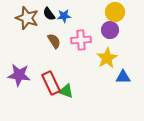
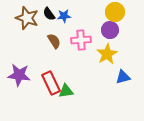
yellow star: moved 4 px up
blue triangle: rotated 14 degrees counterclockwise
green triangle: rotated 28 degrees counterclockwise
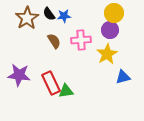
yellow circle: moved 1 px left, 1 px down
brown star: rotated 20 degrees clockwise
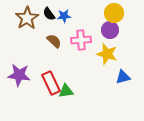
brown semicircle: rotated 14 degrees counterclockwise
yellow star: rotated 25 degrees counterclockwise
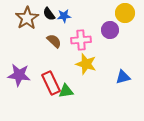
yellow circle: moved 11 px right
yellow star: moved 21 px left, 10 px down
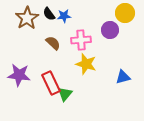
brown semicircle: moved 1 px left, 2 px down
green triangle: moved 1 px left, 3 px down; rotated 42 degrees counterclockwise
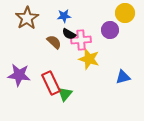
black semicircle: moved 20 px right, 20 px down; rotated 24 degrees counterclockwise
brown semicircle: moved 1 px right, 1 px up
yellow star: moved 3 px right, 5 px up
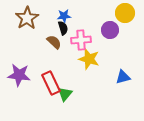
black semicircle: moved 6 px left, 6 px up; rotated 136 degrees counterclockwise
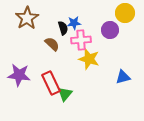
blue star: moved 10 px right, 7 px down
brown semicircle: moved 2 px left, 2 px down
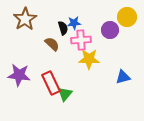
yellow circle: moved 2 px right, 4 px down
brown star: moved 2 px left, 1 px down
yellow star: rotated 15 degrees counterclockwise
